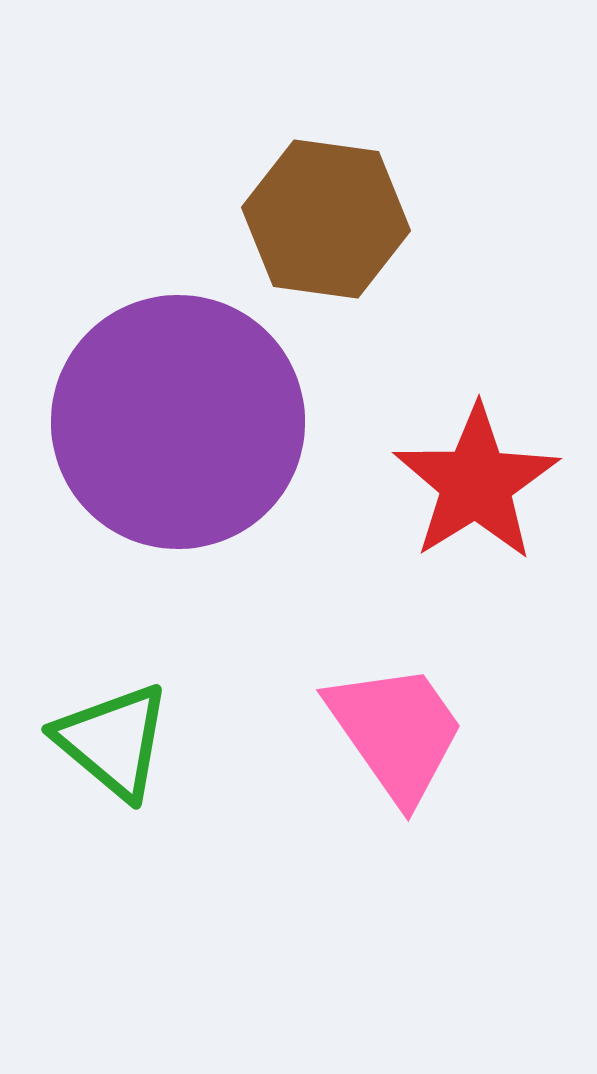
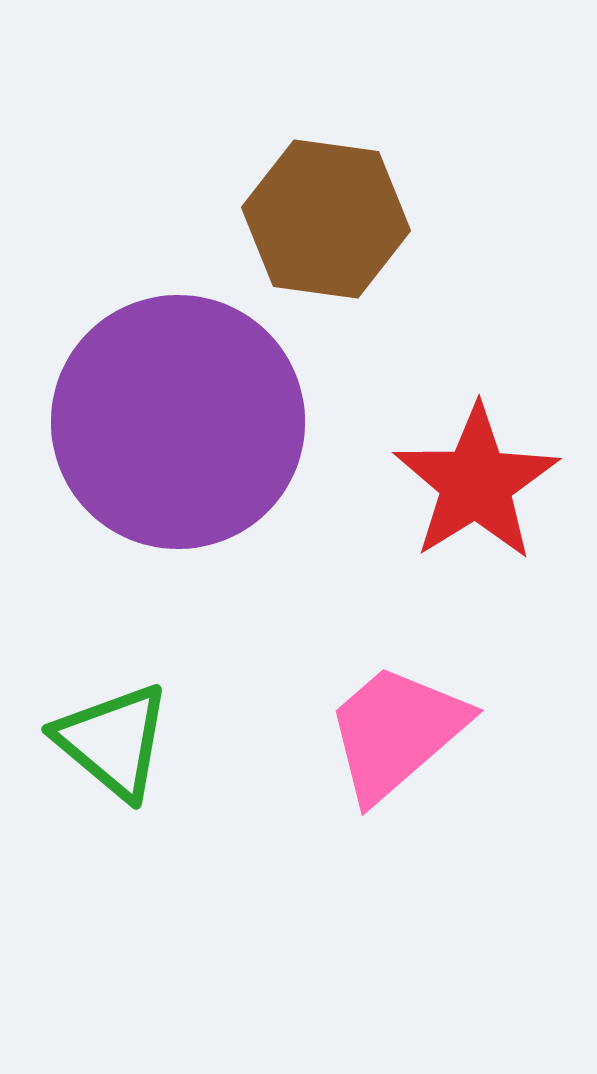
pink trapezoid: rotated 96 degrees counterclockwise
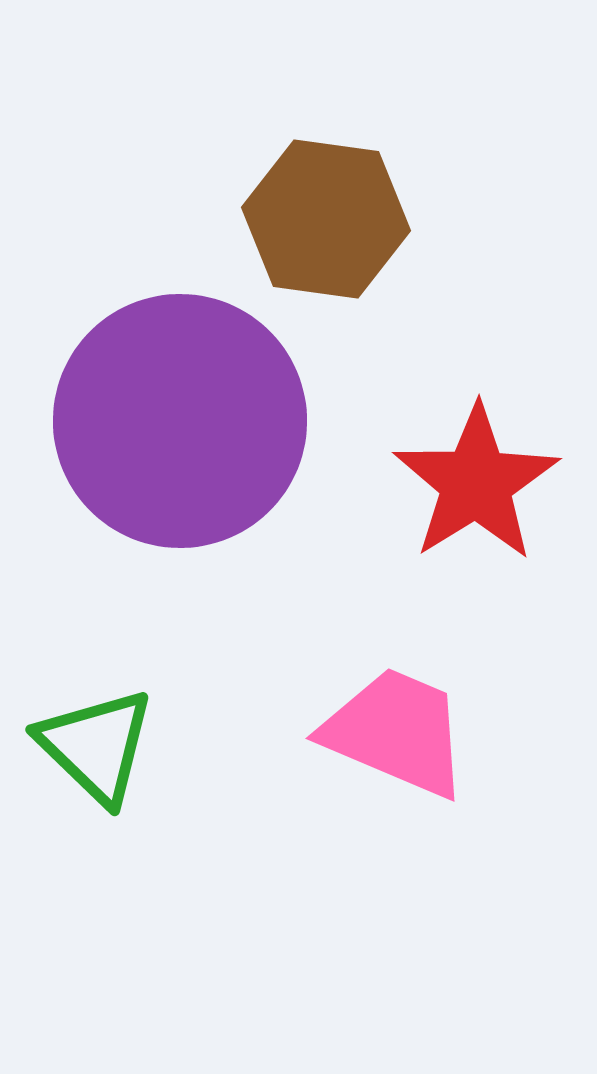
purple circle: moved 2 px right, 1 px up
pink trapezoid: rotated 64 degrees clockwise
green triangle: moved 17 px left, 5 px down; rotated 4 degrees clockwise
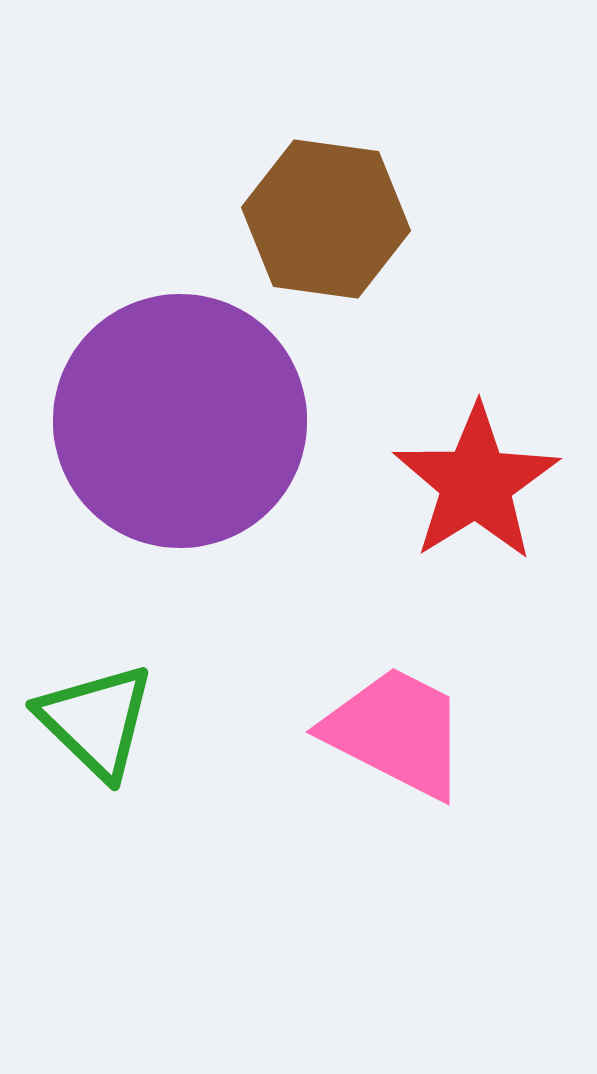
pink trapezoid: rotated 4 degrees clockwise
green triangle: moved 25 px up
